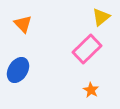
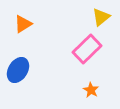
orange triangle: rotated 42 degrees clockwise
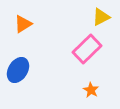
yellow triangle: rotated 12 degrees clockwise
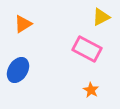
pink rectangle: rotated 72 degrees clockwise
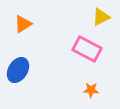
orange star: rotated 28 degrees counterclockwise
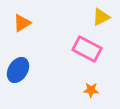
orange triangle: moved 1 px left, 1 px up
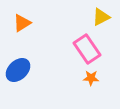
pink rectangle: rotated 28 degrees clockwise
blue ellipse: rotated 15 degrees clockwise
orange star: moved 12 px up
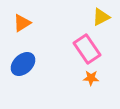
blue ellipse: moved 5 px right, 6 px up
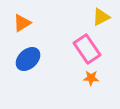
blue ellipse: moved 5 px right, 5 px up
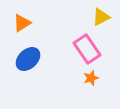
orange star: rotated 21 degrees counterclockwise
